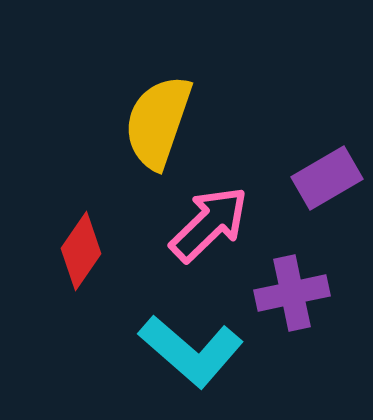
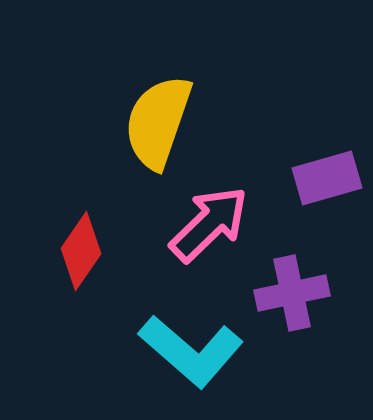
purple rectangle: rotated 14 degrees clockwise
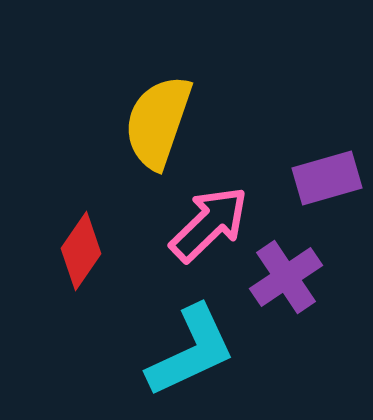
purple cross: moved 6 px left, 16 px up; rotated 22 degrees counterclockwise
cyan L-shape: rotated 66 degrees counterclockwise
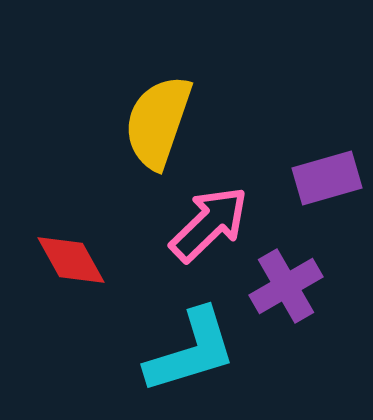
red diamond: moved 10 px left, 9 px down; rotated 64 degrees counterclockwise
purple cross: moved 9 px down; rotated 4 degrees clockwise
cyan L-shape: rotated 8 degrees clockwise
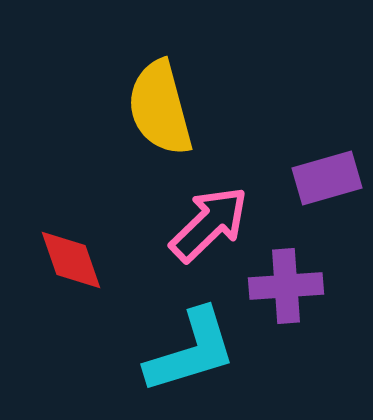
yellow semicircle: moved 2 px right, 14 px up; rotated 34 degrees counterclockwise
red diamond: rotated 10 degrees clockwise
purple cross: rotated 26 degrees clockwise
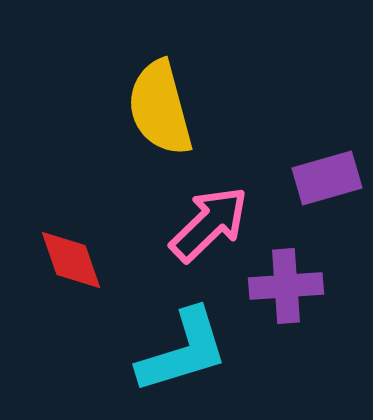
cyan L-shape: moved 8 px left
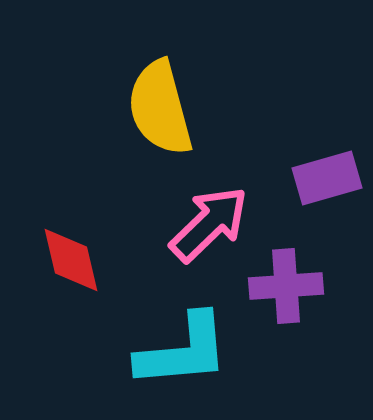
red diamond: rotated 6 degrees clockwise
cyan L-shape: rotated 12 degrees clockwise
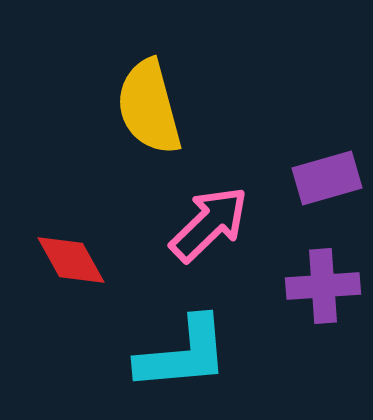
yellow semicircle: moved 11 px left, 1 px up
red diamond: rotated 16 degrees counterclockwise
purple cross: moved 37 px right
cyan L-shape: moved 3 px down
